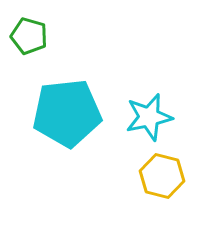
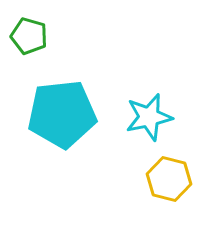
cyan pentagon: moved 5 px left, 1 px down
yellow hexagon: moved 7 px right, 3 px down
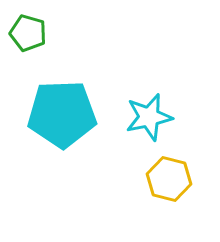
green pentagon: moved 1 px left, 3 px up
cyan pentagon: rotated 4 degrees clockwise
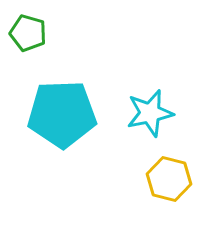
cyan star: moved 1 px right, 4 px up
